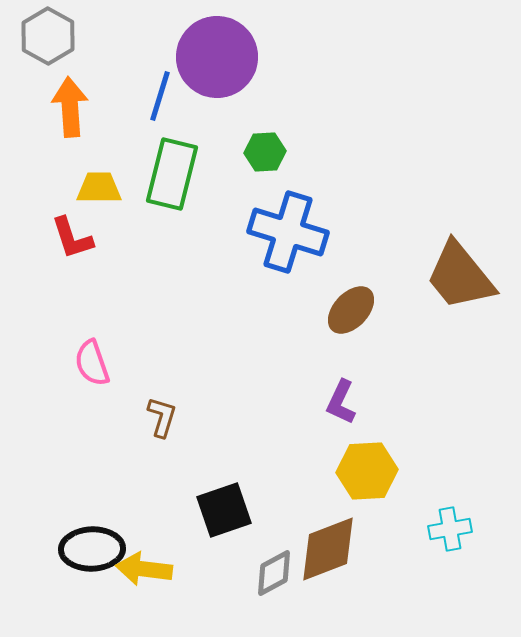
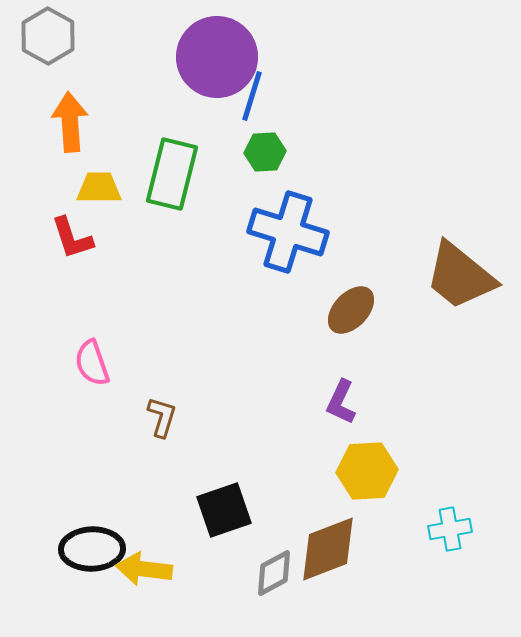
blue line: moved 92 px right
orange arrow: moved 15 px down
brown trapezoid: rotated 12 degrees counterclockwise
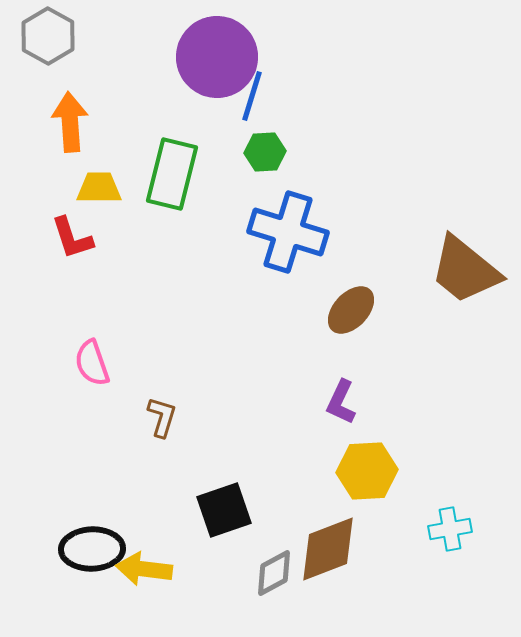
brown trapezoid: moved 5 px right, 6 px up
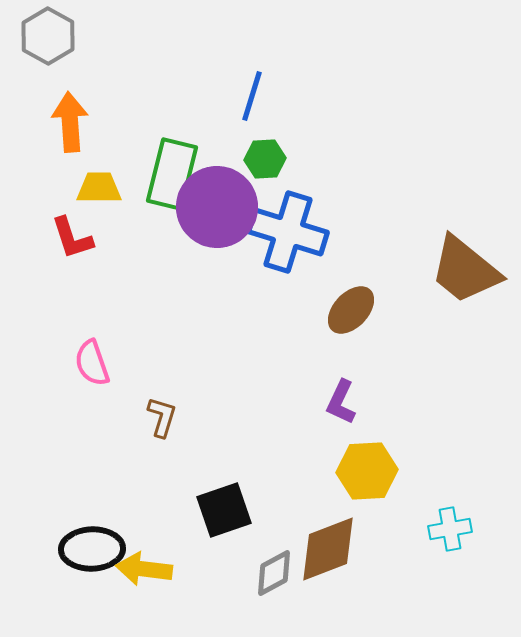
purple circle: moved 150 px down
green hexagon: moved 7 px down
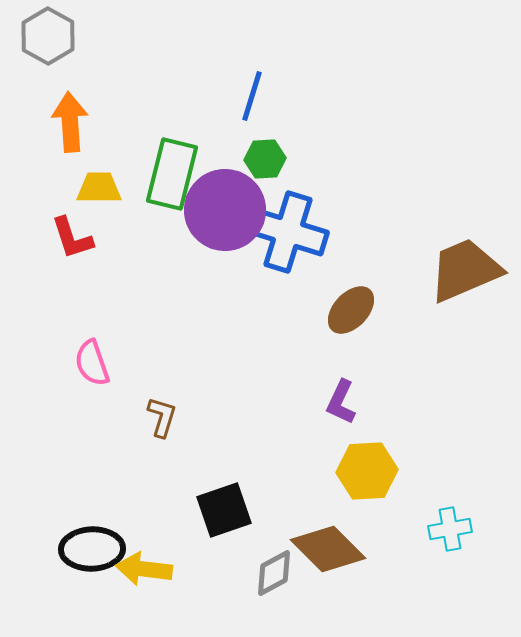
purple circle: moved 8 px right, 3 px down
brown trapezoid: rotated 118 degrees clockwise
brown diamond: rotated 66 degrees clockwise
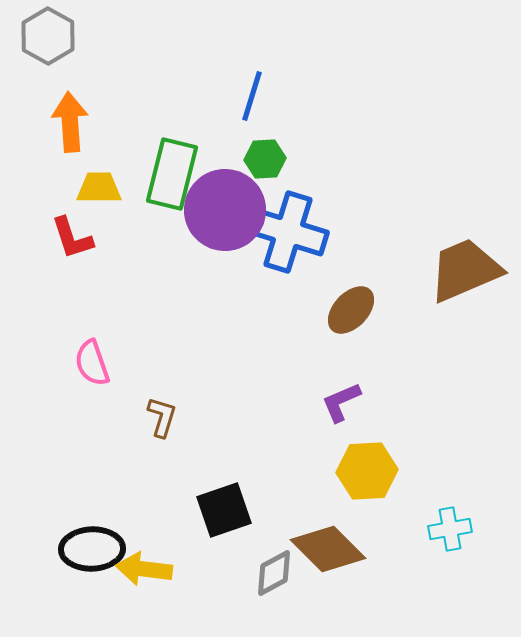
purple L-shape: rotated 42 degrees clockwise
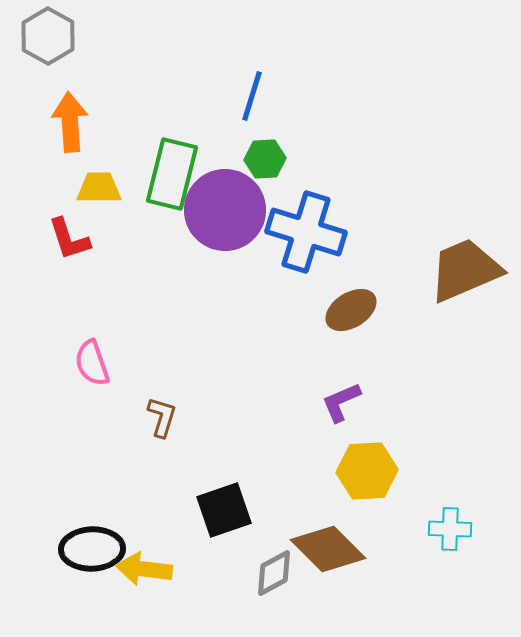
blue cross: moved 18 px right
red L-shape: moved 3 px left, 1 px down
brown ellipse: rotated 15 degrees clockwise
cyan cross: rotated 12 degrees clockwise
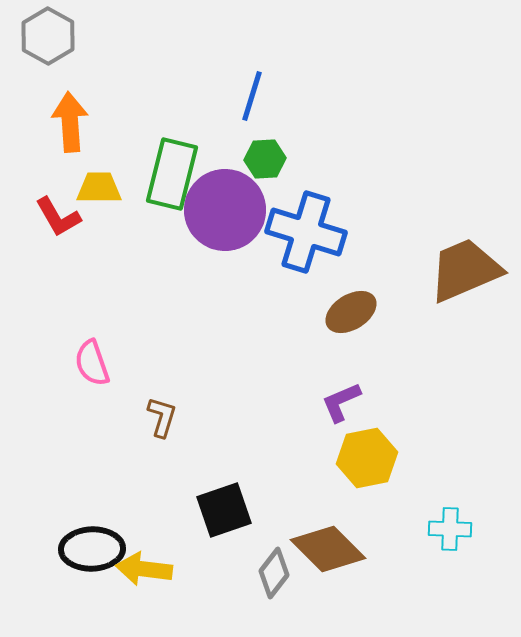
red L-shape: moved 11 px left, 22 px up; rotated 12 degrees counterclockwise
brown ellipse: moved 2 px down
yellow hexagon: moved 13 px up; rotated 8 degrees counterclockwise
gray diamond: rotated 24 degrees counterclockwise
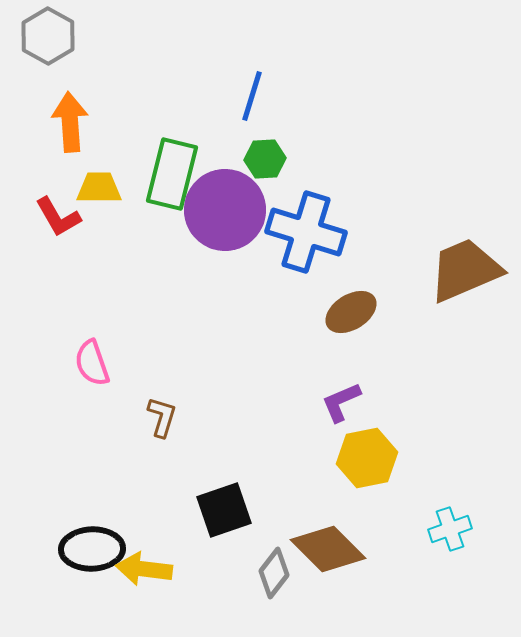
cyan cross: rotated 21 degrees counterclockwise
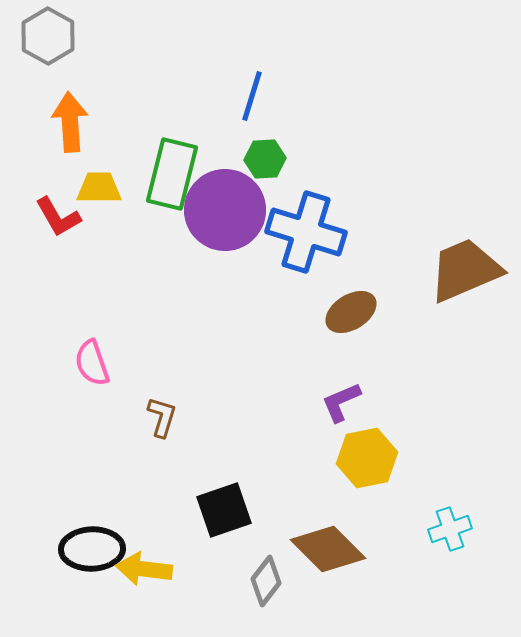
gray diamond: moved 8 px left, 8 px down
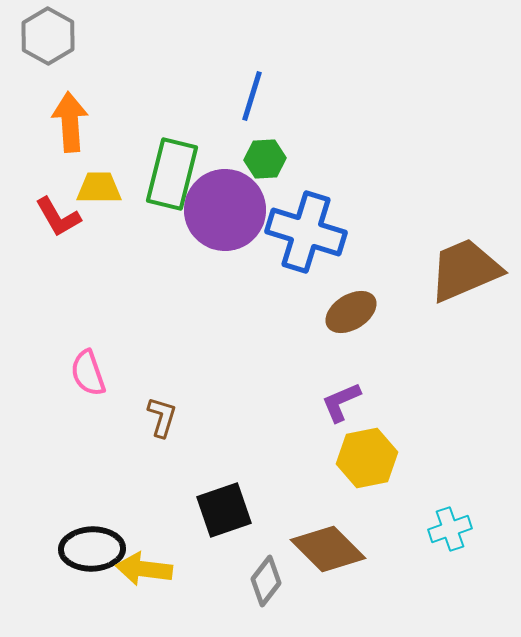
pink semicircle: moved 4 px left, 10 px down
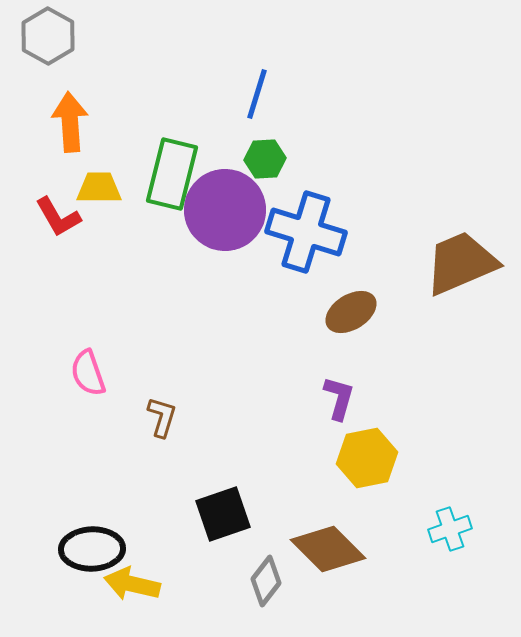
blue line: moved 5 px right, 2 px up
brown trapezoid: moved 4 px left, 7 px up
purple L-shape: moved 2 px left, 4 px up; rotated 129 degrees clockwise
black square: moved 1 px left, 4 px down
yellow arrow: moved 12 px left, 15 px down; rotated 6 degrees clockwise
